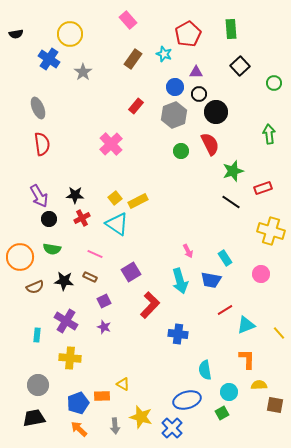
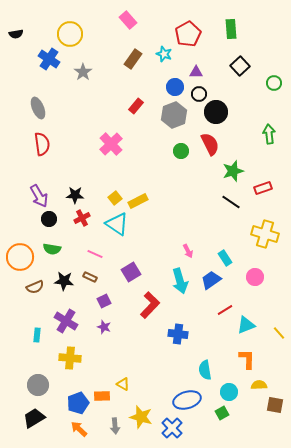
yellow cross at (271, 231): moved 6 px left, 3 px down
pink circle at (261, 274): moved 6 px left, 3 px down
blue trapezoid at (211, 280): rotated 135 degrees clockwise
black trapezoid at (34, 418): rotated 20 degrees counterclockwise
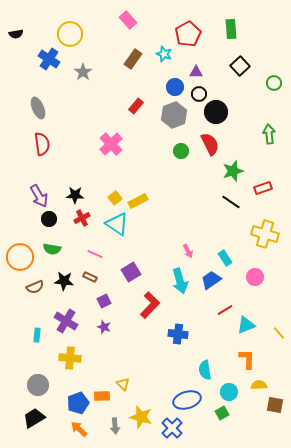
yellow triangle at (123, 384): rotated 16 degrees clockwise
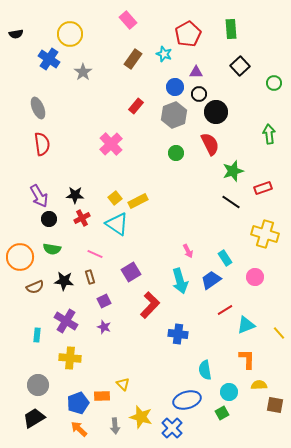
green circle at (181, 151): moved 5 px left, 2 px down
brown rectangle at (90, 277): rotated 48 degrees clockwise
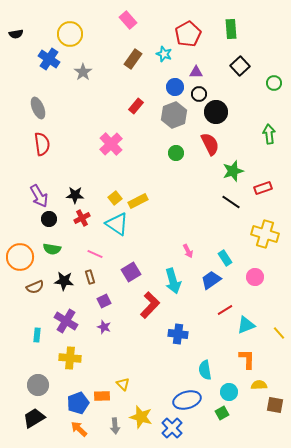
cyan arrow at (180, 281): moved 7 px left
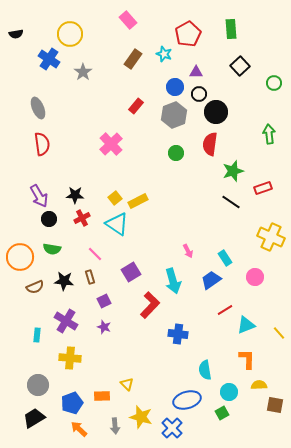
red semicircle at (210, 144): rotated 145 degrees counterclockwise
yellow cross at (265, 234): moved 6 px right, 3 px down; rotated 8 degrees clockwise
pink line at (95, 254): rotated 21 degrees clockwise
yellow triangle at (123, 384): moved 4 px right
blue pentagon at (78, 403): moved 6 px left
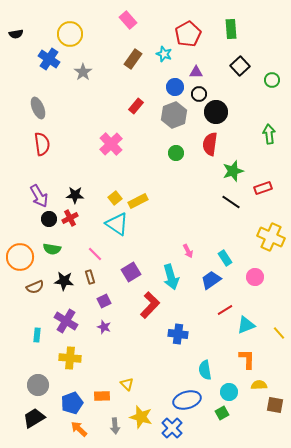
green circle at (274, 83): moved 2 px left, 3 px up
red cross at (82, 218): moved 12 px left
cyan arrow at (173, 281): moved 2 px left, 4 px up
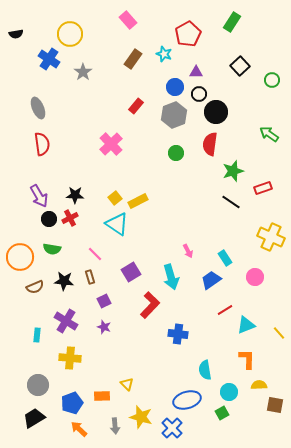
green rectangle at (231, 29): moved 1 px right, 7 px up; rotated 36 degrees clockwise
green arrow at (269, 134): rotated 48 degrees counterclockwise
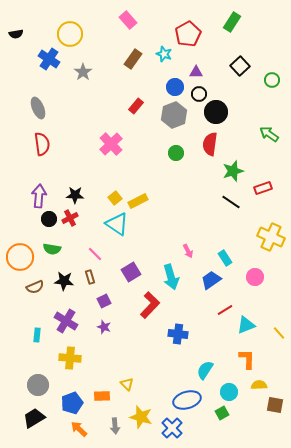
purple arrow at (39, 196): rotated 145 degrees counterclockwise
cyan semicircle at (205, 370): rotated 42 degrees clockwise
